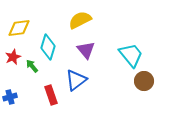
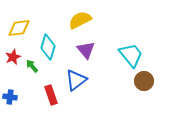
blue cross: rotated 24 degrees clockwise
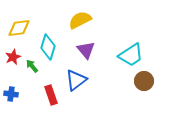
cyan trapezoid: rotated 96 degrees clockwise
blue cross: moved 1 px right, 3 px up
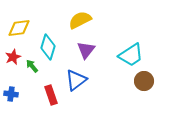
purple triangle: rotated 18 degrees clockwise
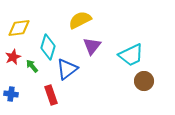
purple triangle: moved 6 px right, 4 px up
cyan trapezoid: rotated 8 degrees clockwise
blue triangle: moved 9 px left, 11 px up
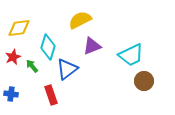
purple triangle: rotated 30 degrees clockwise
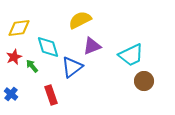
cyan diamond: rotated 35 degrees counterclockwise
red star: moved 1 px right
blue triangle: moved 5 px right, 2 px up
blue cross: rotated 32 degrees clockwise
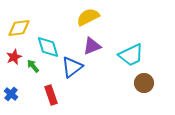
yellow semicircle: moved 8 px right, 3 px up
green arrow: moved 1 px right
brown circle: moved 2 px down
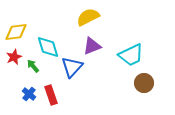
yellow diamond: moved 3 px left, 4 px down
blue triangle: rotated 10 degrees counterclockwise
blue cross: moved 18 px right
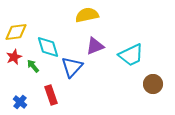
yellow semicircle: moved 1 px left, 2 px up; rotated 15 degrees clockwise
purple triangle: moved 3 px right
brown circle: moved 9 px right, 1 px down
blue cross: moved 9 px left, 8 px down
